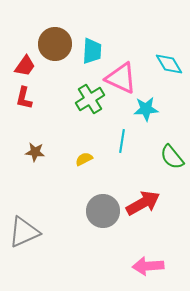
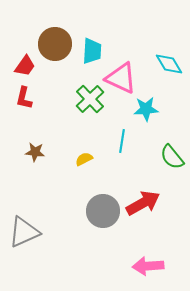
green cross: rotated 12 degrees counterclockwise
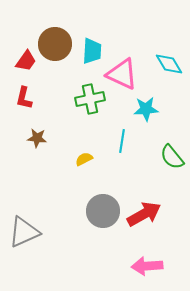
red trapezoid: moved 1 px right, 5 px up
pink triangle: moved 1 px right, 4 px up
green cross: rotated 32 degrees clockwise
brown star: moved 2 px right, 14 px up
red arrow: moved 1 px right, 11 px down
pink arrow: moved 1 px left
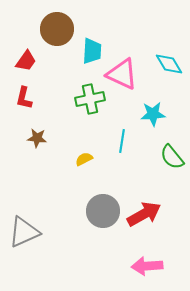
brown circle: moved 2 px right, 15 px up
cyan star: moved 7 px right, 5 px down
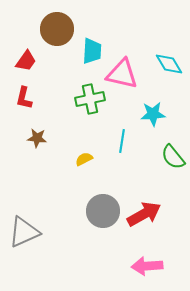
pink triangle: rotated 12 degrees counterclockwise
green semicircle: moved 1 px right
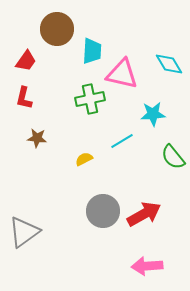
cyan line: rotated 50 degrees clockwise
gray triangle: rotated 12 degrees counterclockwise
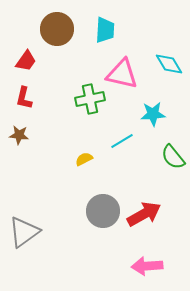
cyan trapezoid: moved 13 px right, 21 px up
brown star: moved 18 px left, 3 px up
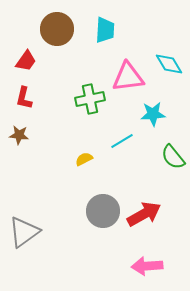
pink triangle: moved 6 px right, 3 px down; rotated 20 degrees counterclockwise
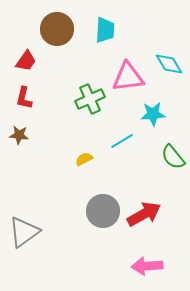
green cross: rotated 12 degrees counterclockwise
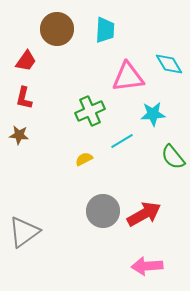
green cross: moved 12 px down
